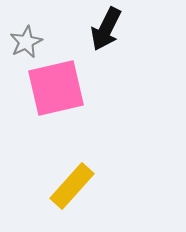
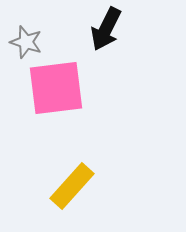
gray star: rotated 28 degrees counterclockwise
pink square: rotated 6 degrees clockwise
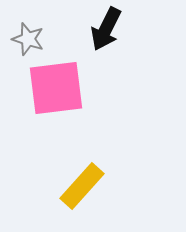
gray star: moved 2 px right, 3 px up
yellow rectangle: moved 10 px right
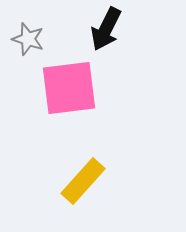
pink square: moved 13 px right
yellow rectangle: moved 1 px right, 5 px up
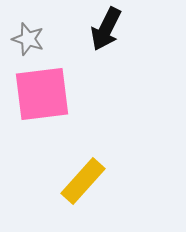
pink square: moved 27 px left, 6 px down
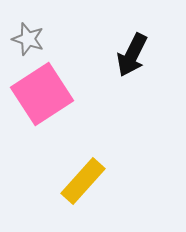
black arrow: moved 26 px right, 26 px down
pink square: rotated 26 degrees counterclockwise
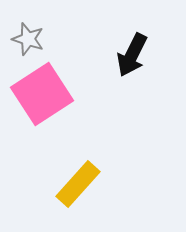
yellow rectangle: moved 5 px left, 3 px down
